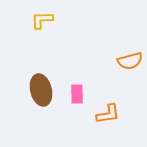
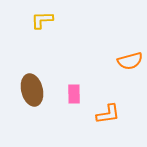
brown ellipse: moved 9 px left
pink rectangle: moved 3 px left
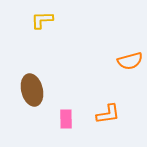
pink rectangle: moved 8 px left, 25 px down
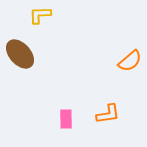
yellow L-shape: moved 2 px left, 5 px up
orange semicircle: rotated 25 degrees counterclockwise
brown ellipse: moved 12 px left, 36 px up; rotated 28 degrees counterclockwise
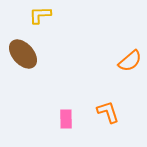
brown ellipse: moved 3 px right
orange L-shape: moved 2 px up; rotated 100 degrees counterclockwise
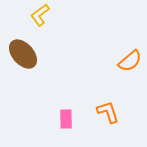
yellow L-shape: rotated 35 degrees counterclockwise
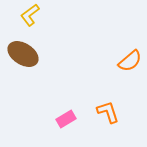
yellow L-shape: moved 10 px left
brown ellipse: rotated 16 degrees counterclockwise
pink rectangle: rotated 60 degrees clockwise
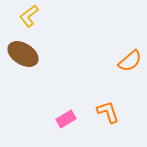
yellow L-shape: moved 1 px left, 1 px down
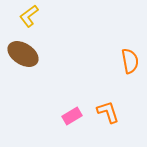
orange semicircle: rotated 60 degrees counterclockwise
pink rectangle: moved 6 px right, 3 px up
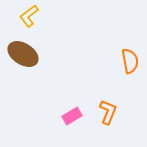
orange L-shape: rotated 40 degrees clockwise
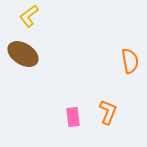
pink rectangle: moved 1 px right, 1 px down; rotated 66 degrees counterclockwise
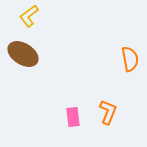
orange semicircle: moved 2 px up
